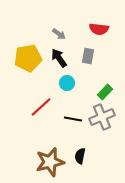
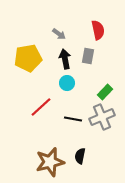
red semicircle: moved 1 px left, 1 px down; rotated 108 degrees counterclockwise
black arrow: moved 6 px right, 1 px down; rotated 24 degrees clockwise
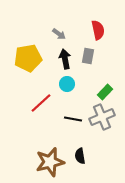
cyan circle: moved 1 px down
red line: moved 4 px up
black semicircle: rotated 21 degrees counterclockwise
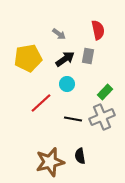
black arrow: rotated 66 degrees clockwise
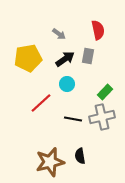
gray cross: rotated 10 degrees clockwise
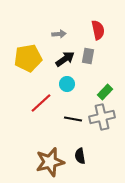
gray arrow: rotated 40 degrees counterclockwise
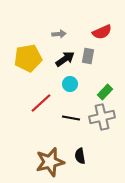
red semicircle: moved 4 px right, 2 px down; rotated 78 degrees clockwise
cyan circle: moved 3 px right
black line: moved 2 px left, 1 px up
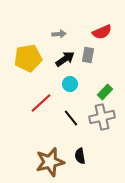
gray rectangle: moved 1 px up
black line: rotated 42 degrees clockwise
